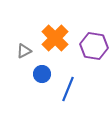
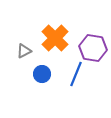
purple hexagon: moved 1 px left, 2 px down
blue line: moved 8 px right, 15 px up
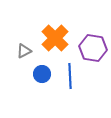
blue line: moved 6 px left, 2 px down; rotated 25 degrees counterclockwise
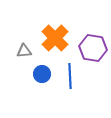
gray triangle: rotated 21 degrees clockwise
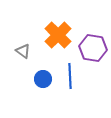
orange cross: moved 3 px right, 3 px up
gray triangle: moved 1 px left; rotated 42 degrees clockwise
blue circle: moved 1 px right, 5 px down
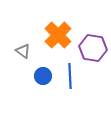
blue circle: moved 3 px up
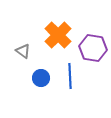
blue circle: moved 2 px left, 2 px down
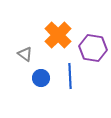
gray triangle: moved 2 px right, 3 px down
